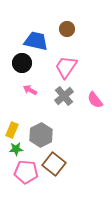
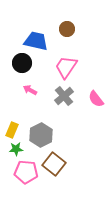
pink semicircle: moved 1 px right, 1 px up
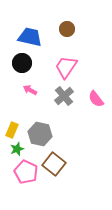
blue trapezoid: moved 6 px left, 4 px up
gray hexagon: moved 1 px left, 1 px up; rotated 20 degrees counterclockwise
green star: moved 1 px right; rotated 16 degrees counterclockwise
pink pentagon: rotated 20 degrees clockwise
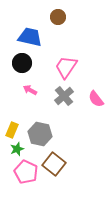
brown circle: moved 9 px left, 12 px up
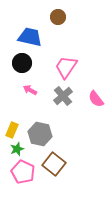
gray cross: moved 1 px left
pink pentagon: moved 3 px left
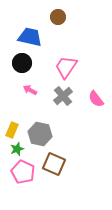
brown square: rotated 15 degrees counterclockwise
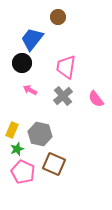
blue trapezoid: moved 2 px right, 2 px down; rotated 65 degrees counterclockwise
pink trapezoid: rotated 25 degrees counterclockwise
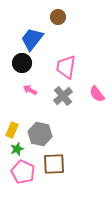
pink semicircle: moved 1 px right, 5 px up
brown square: rotated 25 degrees counterclockwise
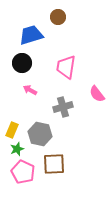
blue trapezoid: moved 1 px left, 4 px up; rotated 35 degrees clockwise
gray cross: moved 11 px down; rotated 24 degrees clockwise
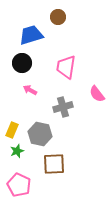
green star: moved 2 px down
pink pentagon: moved 4 px left, 13 px down
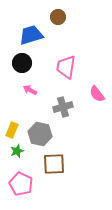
pink pentagon: moved 2 px right, 1 px up
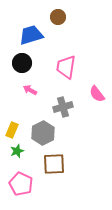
gray hexagon: moved 3 px right, 1 px up; rotated 20 degrees clockwise
